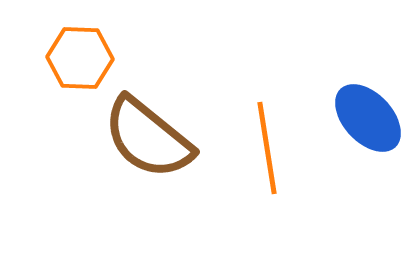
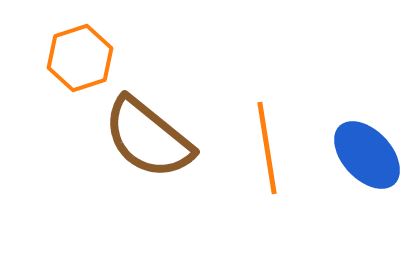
orange hexagon: rotated 20 degrees counterclockwise
blue ellipse: moved 1 px left, 37 px down
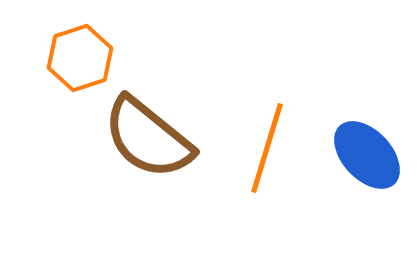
orange line: rotated 26 degrees clockwise
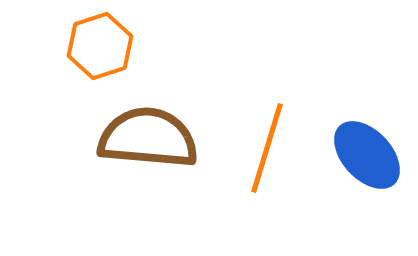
orange hexagon: moved 20 px right, 12 px up
brown semicircle: rotated 146 degrees clockwise
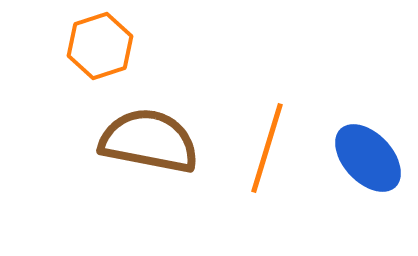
brown semicircle: moved 1 px right, 3 px down; rotated 6 degrees clockwise
blue ellipse: moved 1 px right, 3 px down
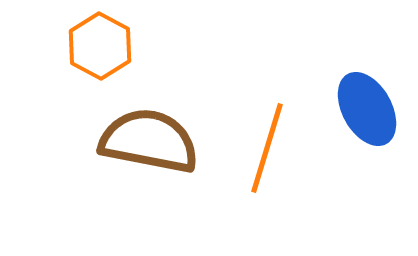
orange hexagon: rotated 14 degrees counterclockwise
blue ellipse: moved 1 px left, 49 px up; rotated 14 degrees clockwise
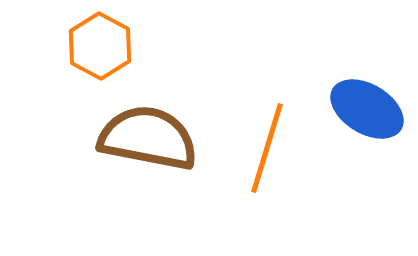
blue ellipse: rotated 30 degrees counterclockwise
brown semicircle: moved 1 px left, 3 px up
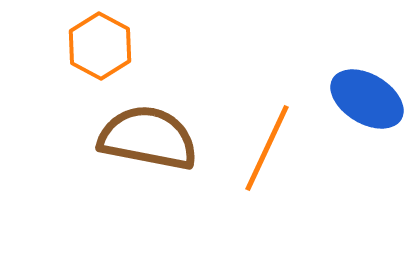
blue ellipse: moved 10 px up
orange line: rotated 8 degrees clockwise
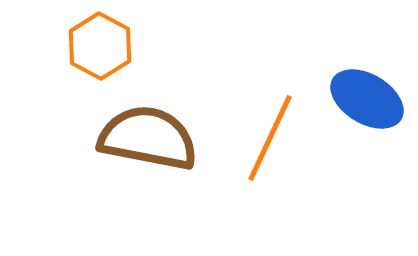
orange line: moved 3 px right, 10 px up
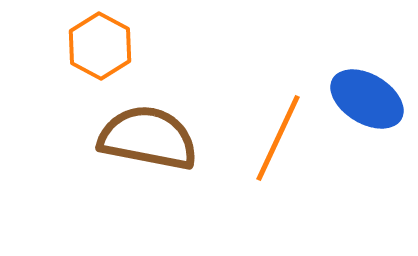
orange line: moved 8 px right
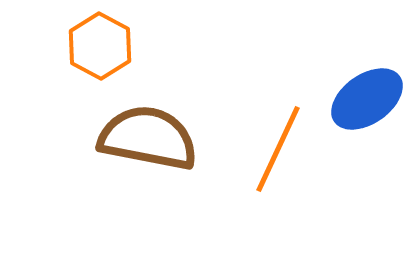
blue ellipse: rotated 66 degrees counterclockwise
orange line: moved 11 px down
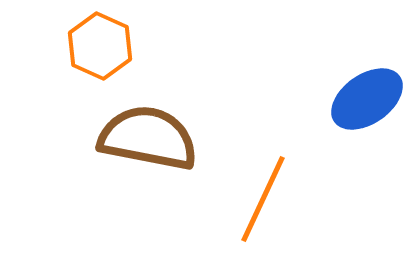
orange hexagon: rotated 4 degrees counterclockwise
orange line: moved 15 px left, 50 px down
